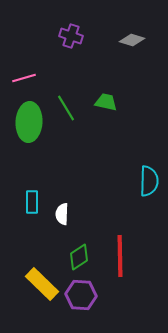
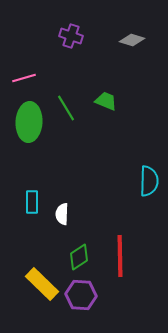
green trapezoid: moved 1 px up; rotated 10 degrees clockwise
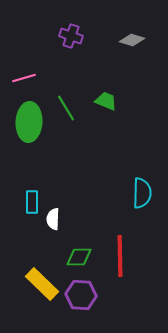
cyan semicircle: moved 7 px left, 12 px down
white semicircle: moved 9 px left, 5 px down
green diamond: rotated 32 degrees clockwise
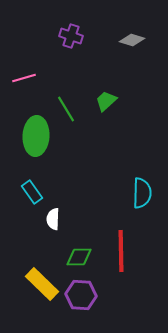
green trapezoid: rotated 65 degrees counterclockwise
green line: moved 1 px down
green ellipse: moved 7 px right, 14 px down
cyan rectangle: moved 10 px up; rotated 35 degrees counterclockwise
red line: moved 1 px right, 5 px up
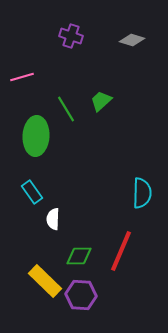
pink line: moved 2 px left, 1 px up
green trapezoid: moved 5 px left
red line: rotated 24 degrees clockwise
green diamond: moved 1 px up
yellow rectangle: moved 3 px right, 3 px up
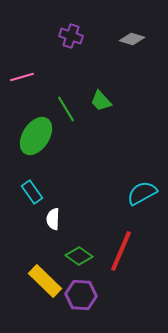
gray diamond: moved 1 px up
green trapezoid: rotated 90 degrees counterclockwise
green ellipse: rotated 30 degrees clockwise
cyan semicircle: rotated 120 degrees counterclockwise
green diamond: rotated 36 degrees clockwise
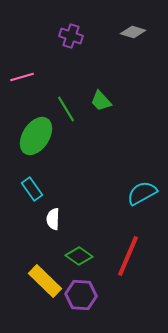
gray diamond: moved 1 px right, 7 px up
cyan rectangle: moved 3 px up
red line: moved 7 px right, 5 px down
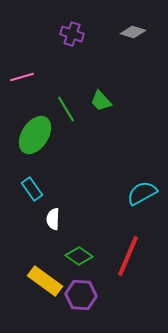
purple cross: moved 1 px right, 2 px up
green ellipse: moved 1 px left, 1 px up
yellow rectangle: rotated 8 degrees counterclockwise
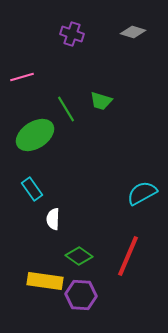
green trapezoid: rotated 30 degrees counterclockwise
green ellipse: rotated 24 degrees clockwise
yellow rectangle: rotated 28 degrees counterclockwise
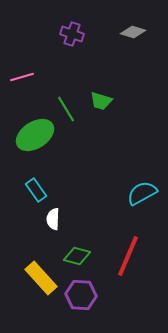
cyan rectangle: moved 4 px right, 1 px down
green diamond: moved 2 px left; rotated 20 degrees counterclockwise
yellow rectangle: moved 4 px left, 3 px up; rotated 40 degrees clockwise
